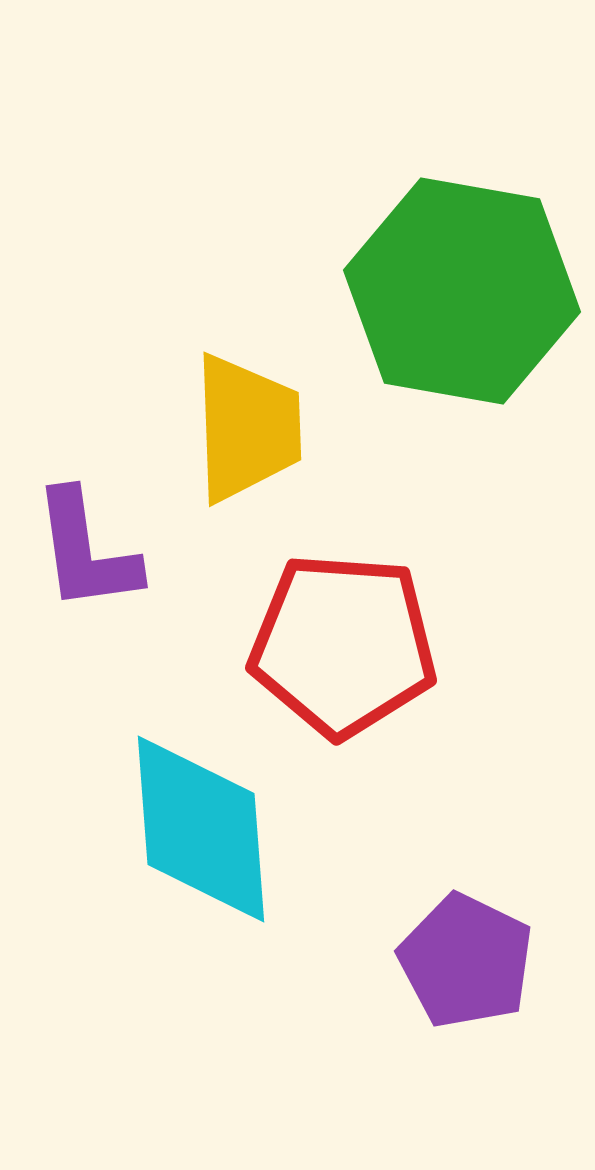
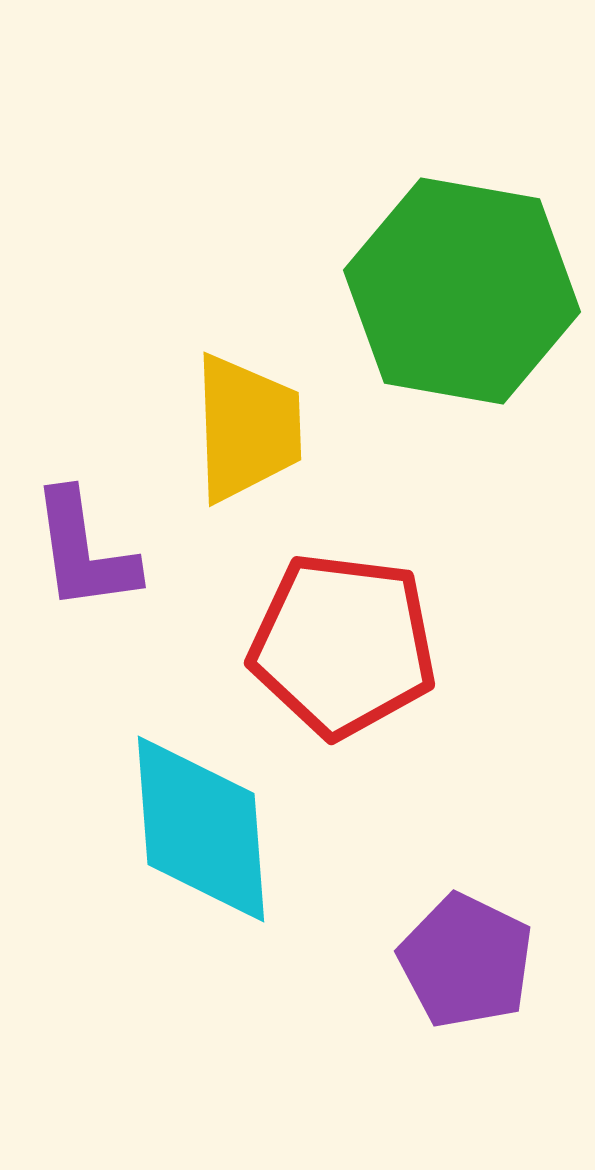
purple L-shape: moved 2 px left
red pentagon: rotated 3 degrees clockwise
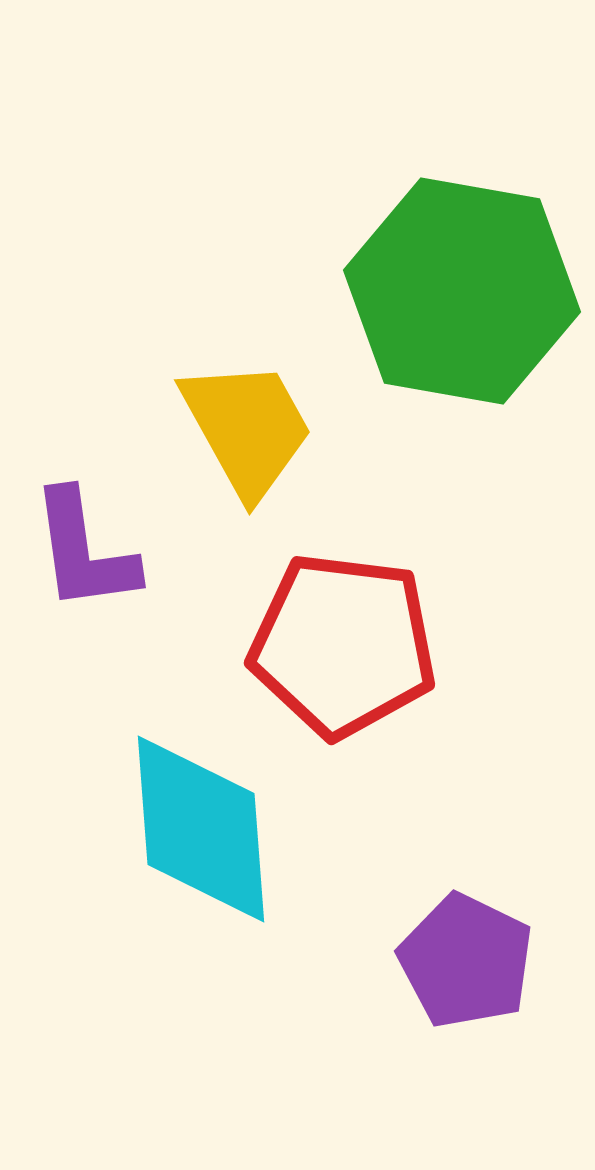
yellow trapezoid: rotated 27 degrees counterclockwise
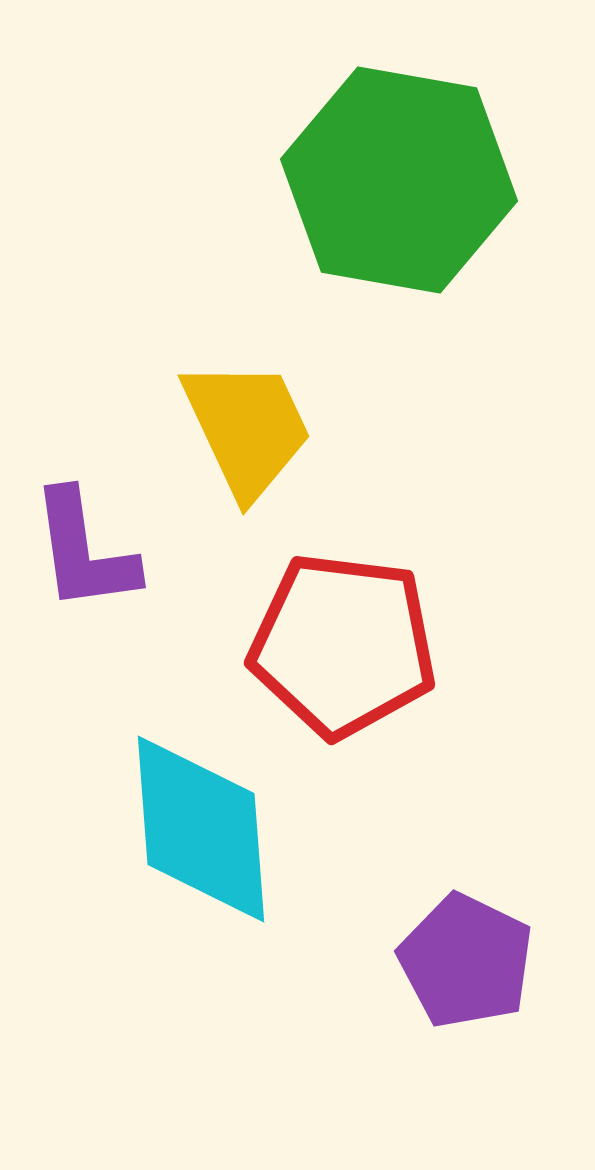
green hexagon: moved 63 px left, 111 px up
yellow trapezoid: rotated 4 degrees clockwise
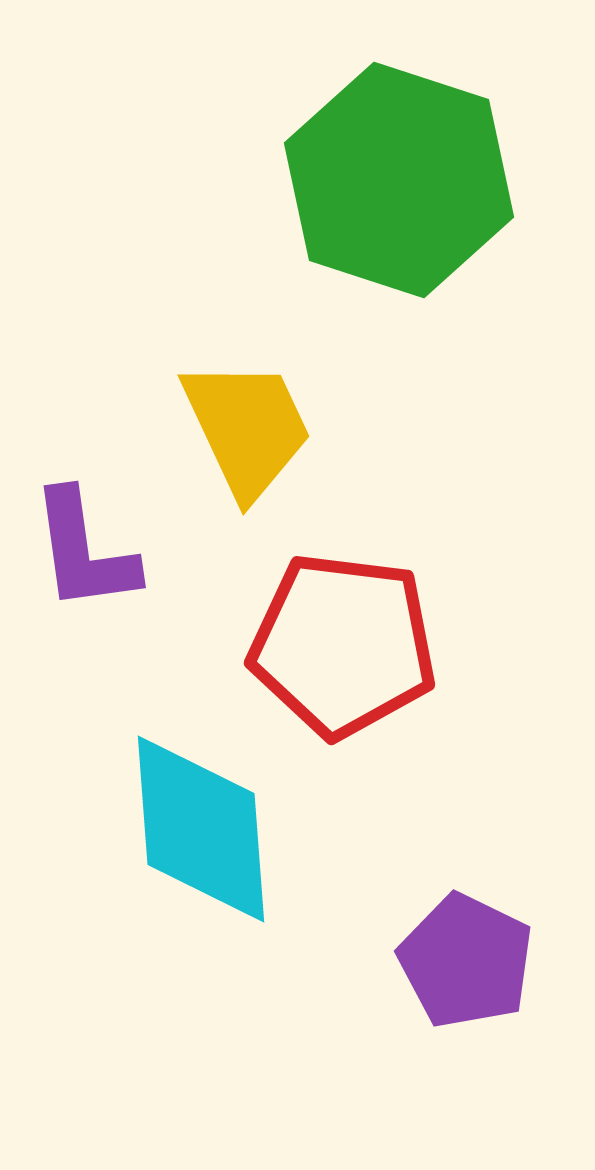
green hexagon: rotated 8 degrees clockwise
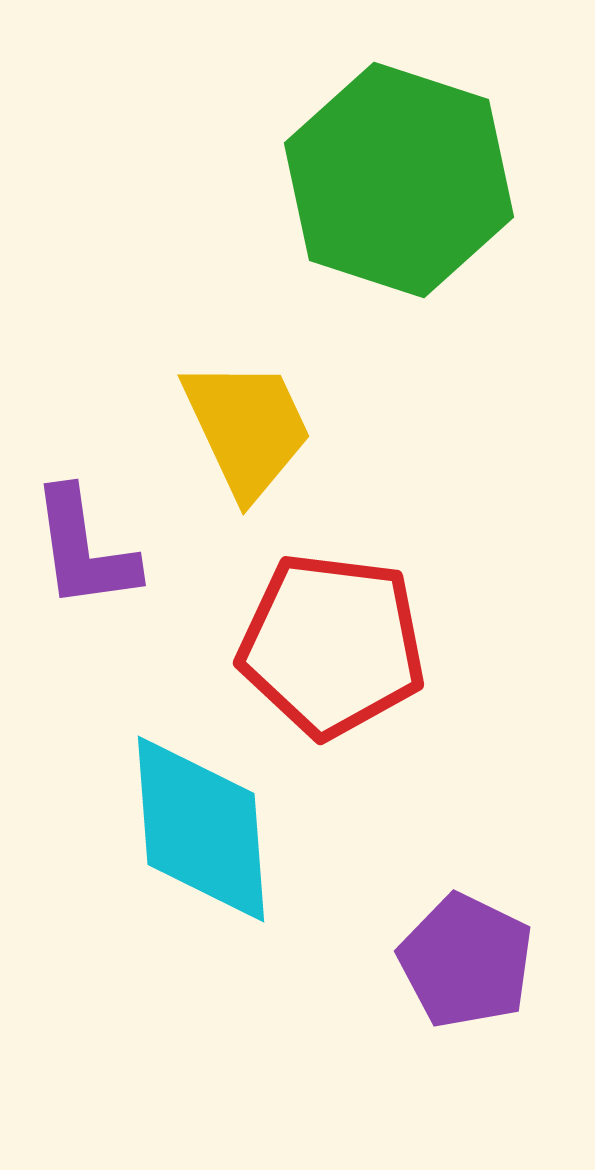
purple L-shape: moved 2 px up
red pentagon: moved 11 px left
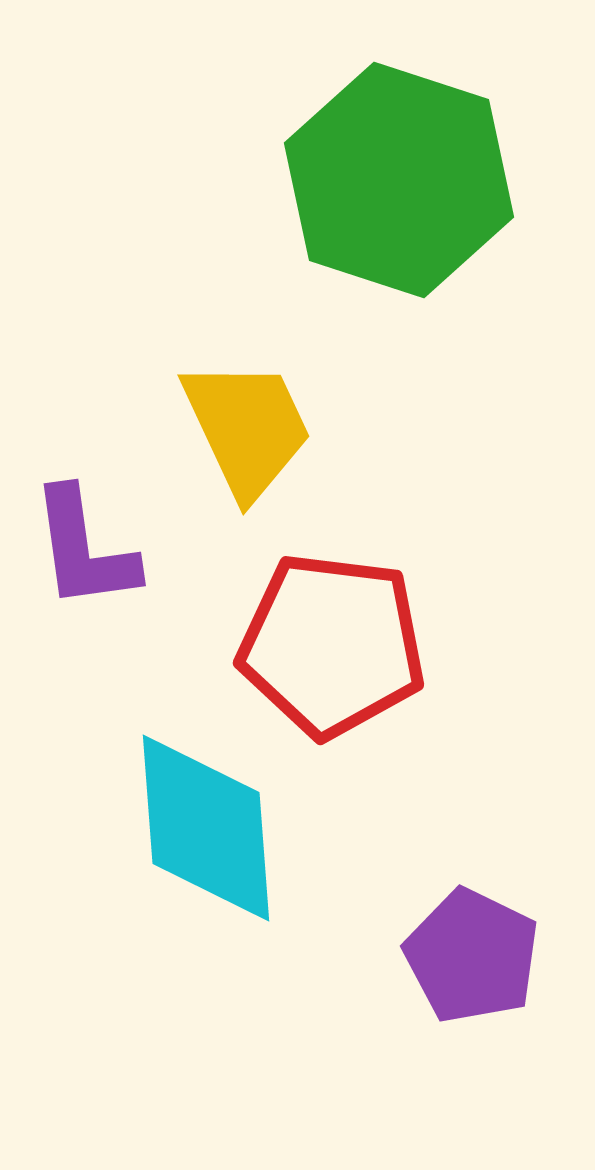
cyan diamond: moved 5 px right, 1 px up
purple pentagon: moved 6 px right, 5 px up
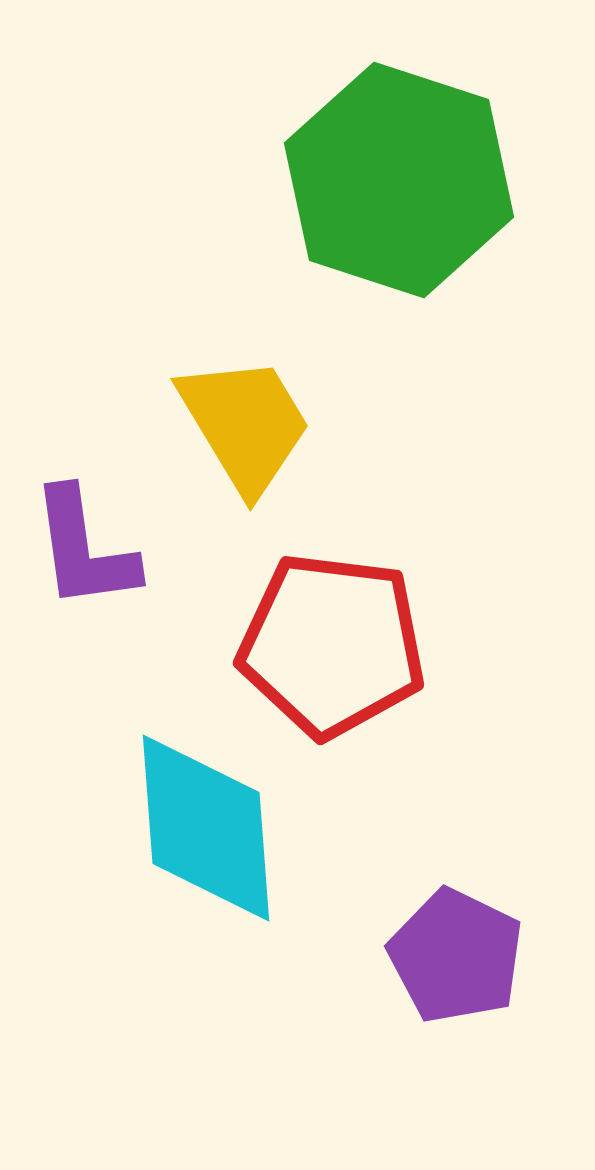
yellow trapezoid: moved 2 px left, 4 px up; rotated 6 degrees counterclockwise
purple pentagon: moved 16 px left
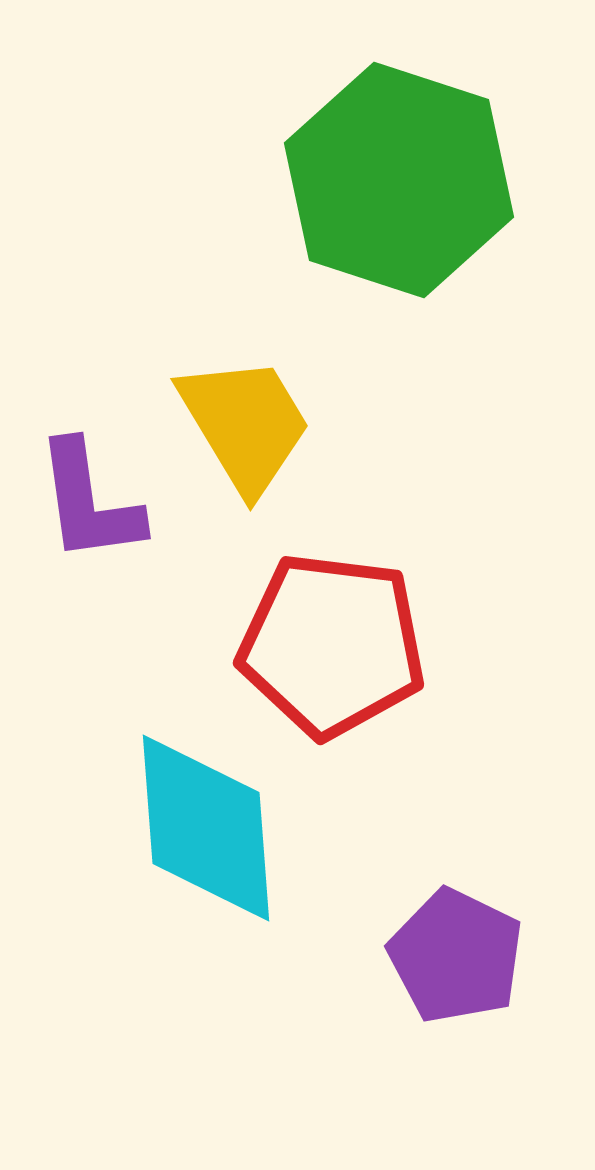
purple L-shape: moved 5 px right, 47 px up
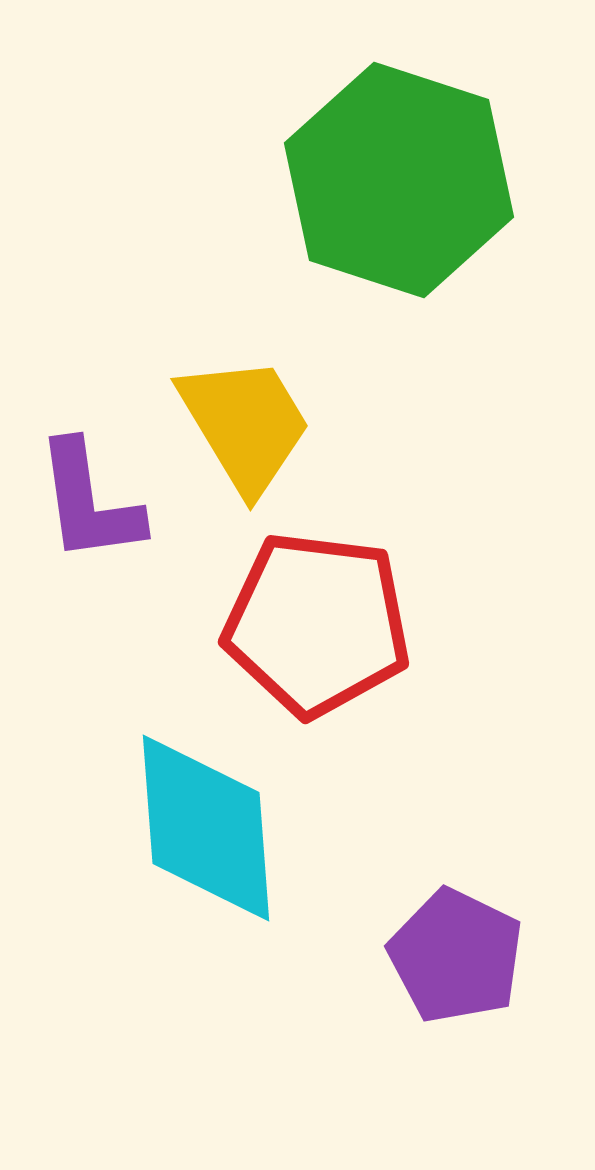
red pentagon: moved 15 px left, 21 px up
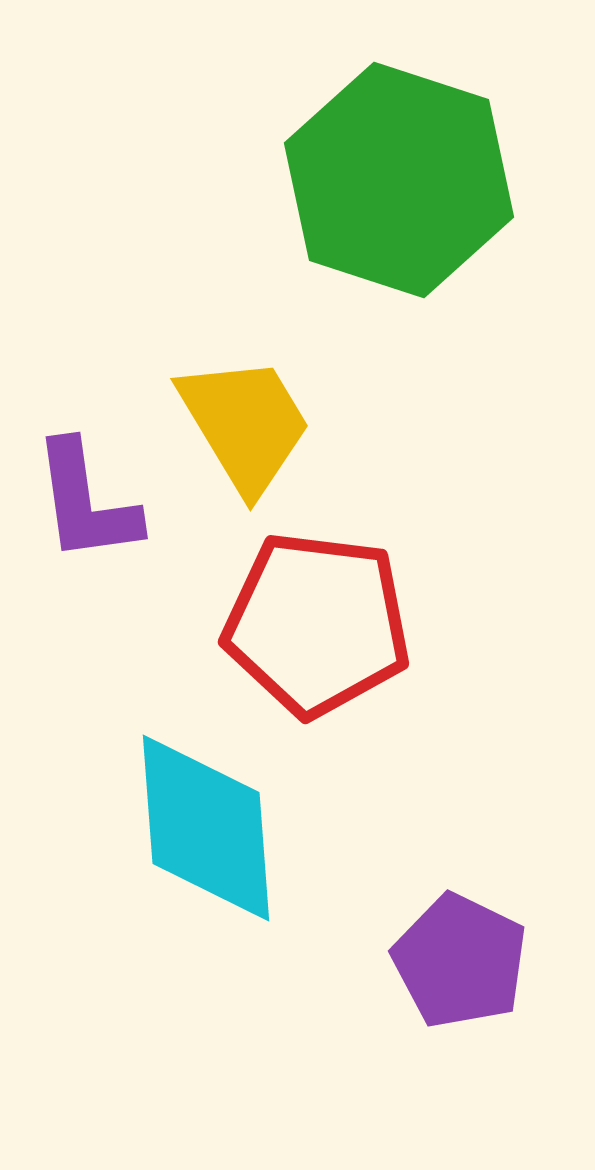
purple L-shape: moved 3 px left
purple pentagon: moved 4 px right, 5 px down
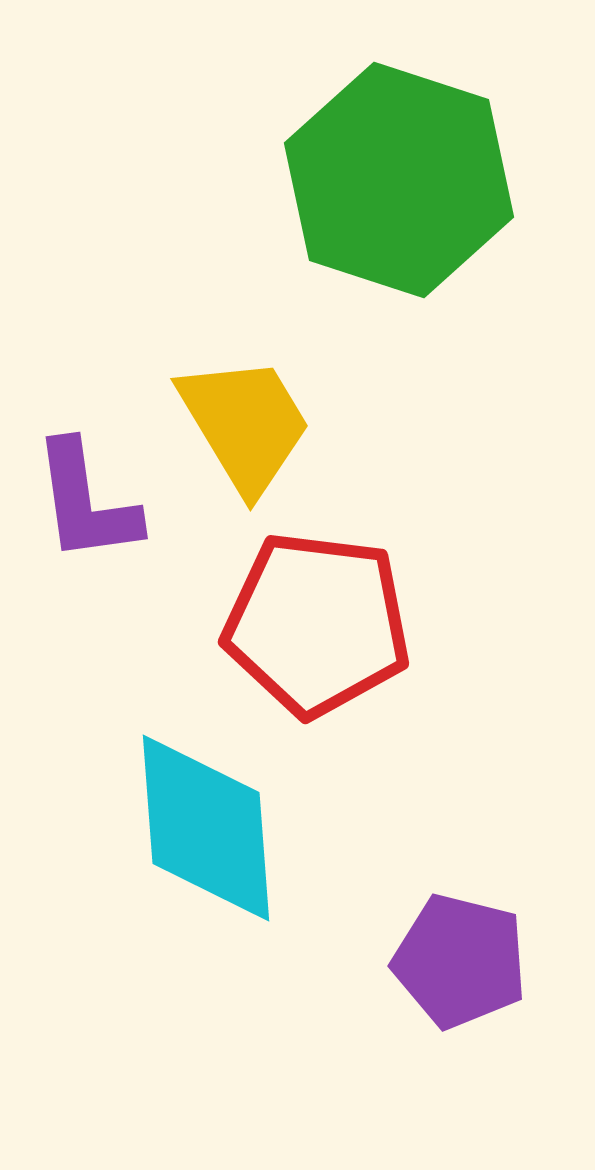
purple pentagon: rotated 12 degrees counterclockwise
